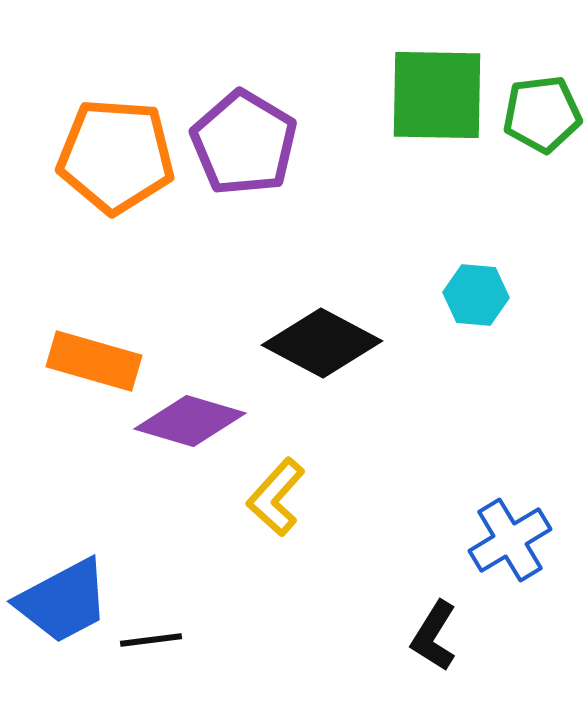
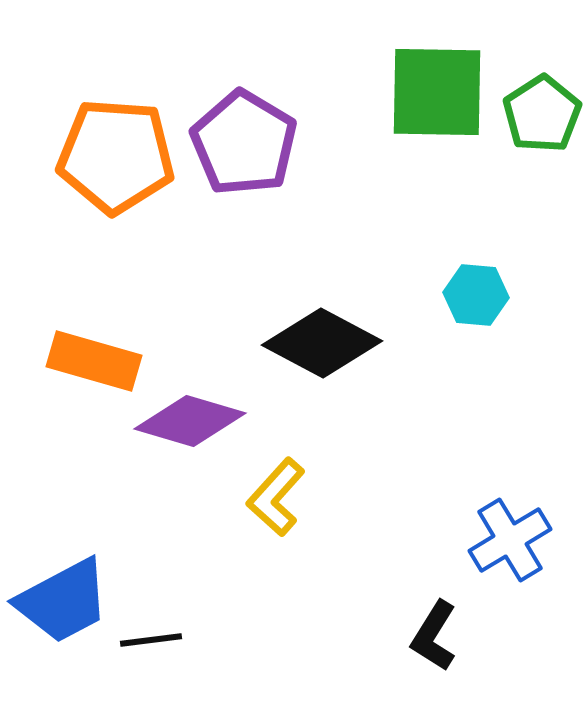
green square: moved 3 px up
green pentagon: rotated 26 degrees counterclockwise
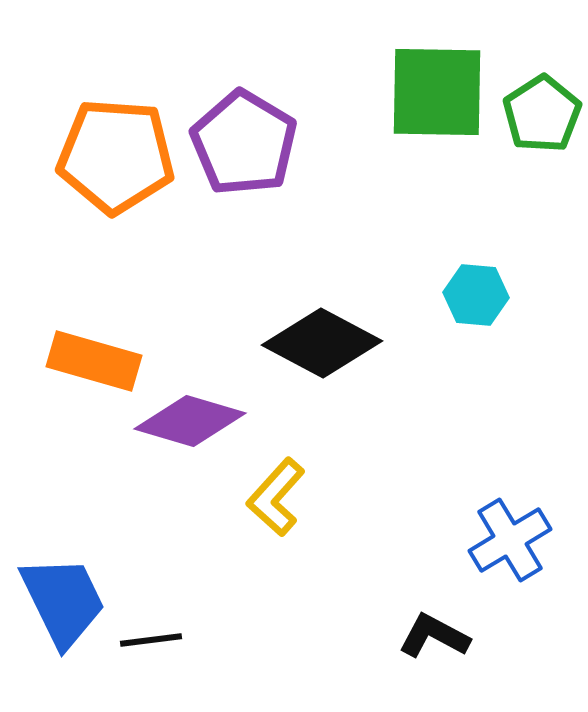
blue trapezoid: rotated 88 degrees counterclockwise
black L-shape: rotated 86 degrees clockwise
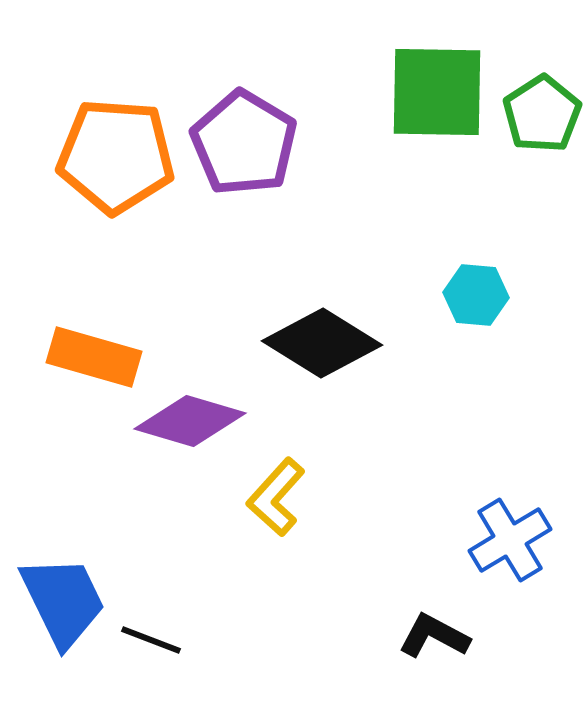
black diamond: rotated 4 degrees clockwise
orange rectangle: moved 4 px up
black line: rotated 28 degrees clockwise
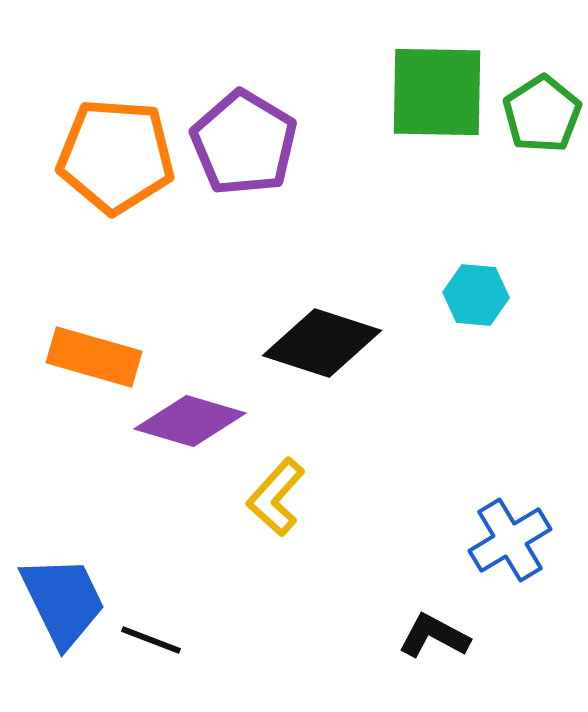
black diamond: rotated 14 degrees counterclockwise
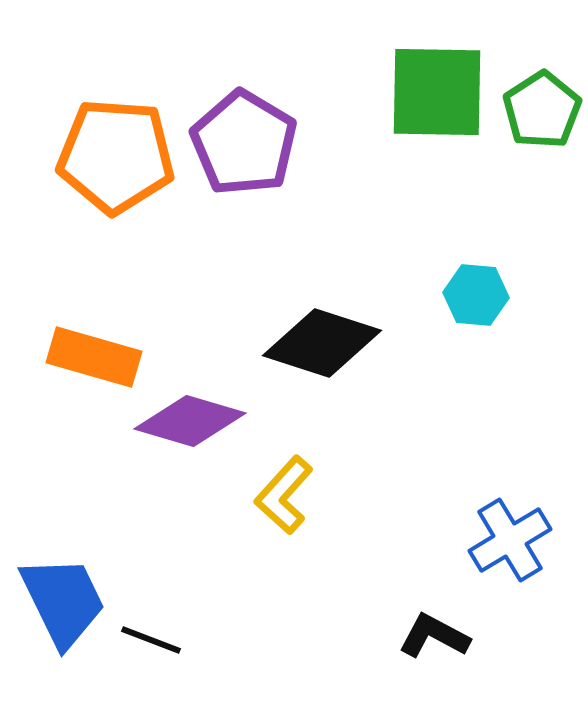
green pentagon: moved 4 px up
yellow L-shape: moved 8 px right, 2 px up
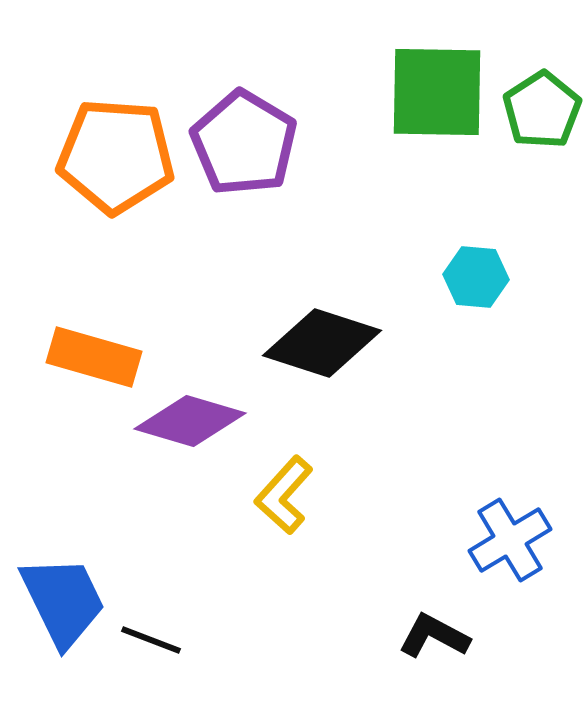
cyan hexagon: moved 18 px up
